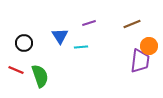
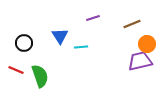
purple line: moved 4 px right, 5 px up
orange circle: moved 2 px left, 2 px up
purple trapezoid: rotated 110 degrees counterclockwise
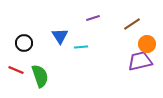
brown line: rotated 12 degrees counterclockwise
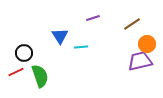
black circle: moved 10 px down
red line: moved 2 px down; rotated 49 degrees counterclockwise
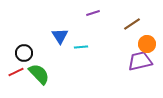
purple line: moved 5 px up
green semicircle: moved 1 px left, 2 px up; rotated 25 degrees counterclockwise
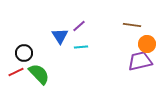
purple line: moved 14 px left, 13 px down; rotated 24 degrees counterclockwise
brown line: moved 1 px down; rotated 42 degrees clockwise
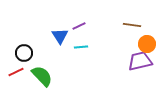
purple line: rotated 16 degrees clockwise
green semicircle: moved 3 px right, 2 px down
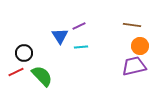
orange circle: moved 7 px left, 2 px down
purple trapezoid: moved 6 px left, 5 px down
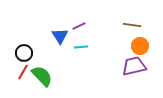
red line: moved 7 px right; rotated 35 degrees counterclockwise
